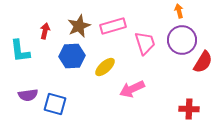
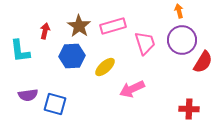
brown star: rotated 15 degrees counterclockwise
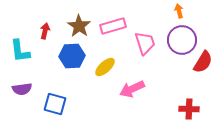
purple semicircle: moved 6 px left, 6 px up
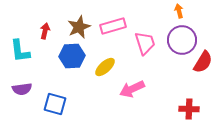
brown star: moved 1 px down; rotated 15 degrees clockwise
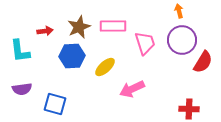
pink rectangle: rotated 15 degrees clockwise
red arrow: rotated 70 degrees clockwise
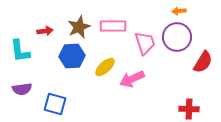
orange arrow: rotated 80 degrees counterclockwise
purple circle: moved 5 px left, 3 px up
pink arrow: moved 10 px up
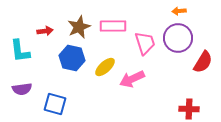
purple circle: moved 1 px right, 1 px down
blue hexagon: moved 2 px down; rotated 15 degrees clockwise
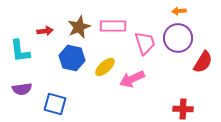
red cross: moved 6 px left
